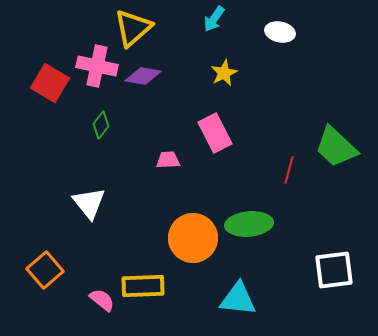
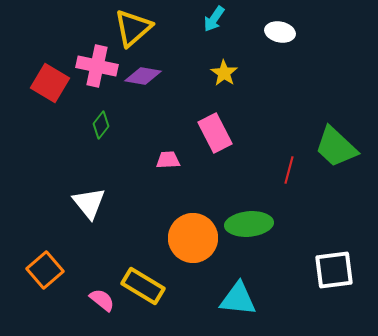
yellow star: rotated 12 degrees counterclockwise
yellow rectangle: rotated 33 degrees clockwise
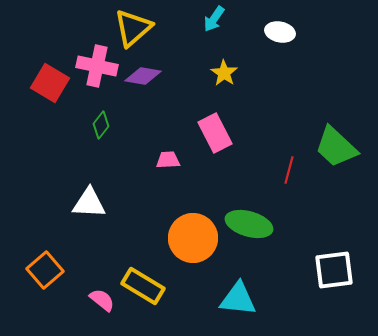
white triangle: rotated 48 degrees counterclockwise
green ellipse: rotated 21 degrees clockwise
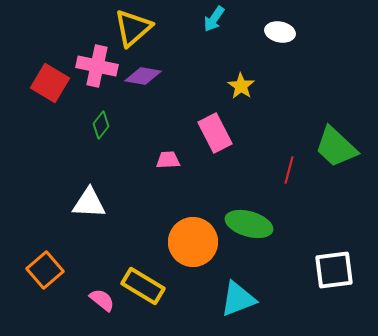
yellow star: moved 17 px right, 13 px down
orange circle: moved 4 px down
cyan triangle: rotated 27 degrees counterclockwise
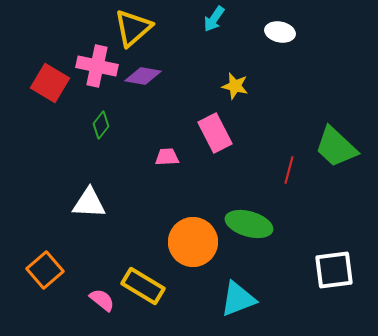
yellow star: moved 6 px left; rotated 20 degrees counterclockwise
pink trapezoid: moved 1 px left, 3 px up
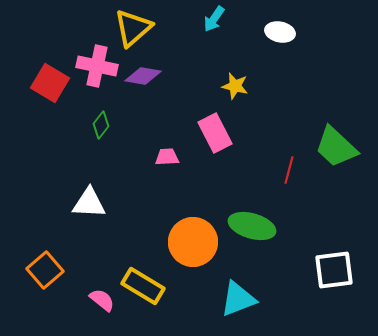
green ellipse: moved 3 px right, 2 px down
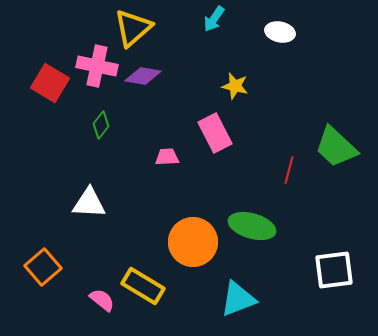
orange square: moved 2 px left, 3 px up
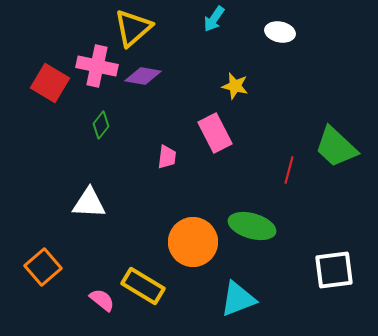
pink trapezoid: rotated 100 degrees clockwise
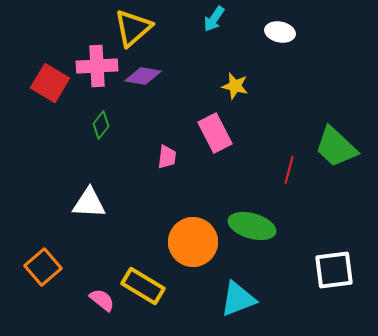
pink cross: rotated 15 degrees counterclockwise
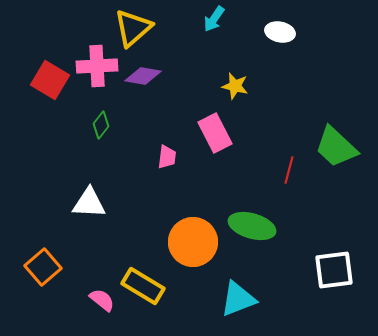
red square: moved 3 px up
